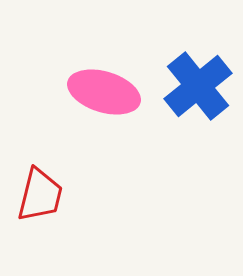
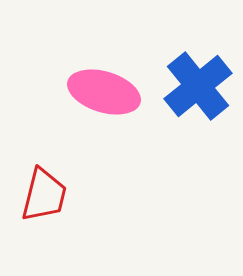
red trapezoid: moved 4 px right
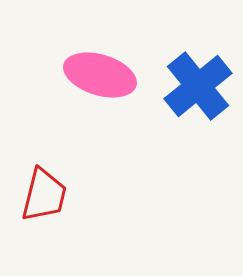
pink ellipse: moved 4 px left, 17 px up
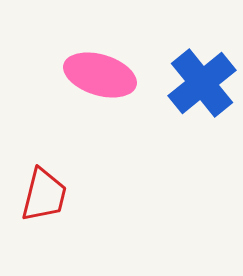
blue cross: moved 4 px right, 3 px up
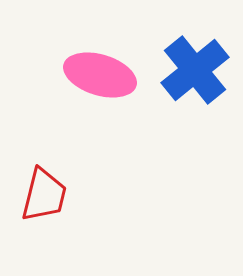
blue cross: moved 7 px left, 13 px up
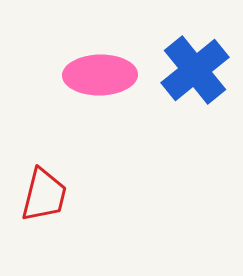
pink ellipse: rotated 18 degrees counterclockwise
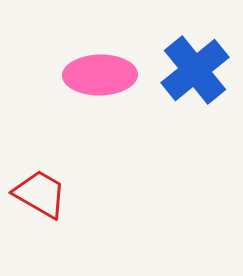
red trapezoid: moved 4 px left, 1 px up; rotated 74 degrees counterclockwise
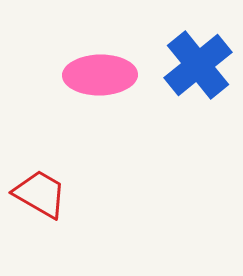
blue cross: moved 3 px right, 5 px up
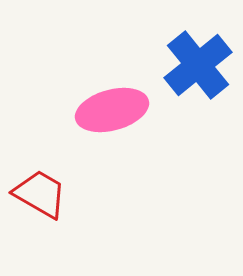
pink ellipse: moved 12 px right, 35 px down; rotated 14 degrees counterclockwise
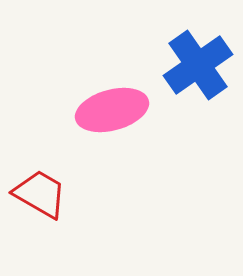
blue cross: rotated 4 degrees clockwise
